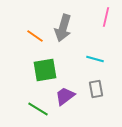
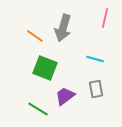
pink line: moved 1 px left, 1 px down
green square: moved 2 px up; rotated 30 degrees clockwise
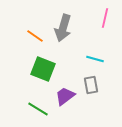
green square: moved 2 px left, 1 px down
gray rectangle: moved 5 px left, 4 px up
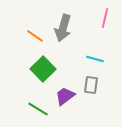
green square: rotated 25 degrees clockwise
gray rectangle: rotated 18 degrees clockwise
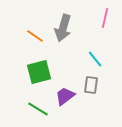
cyan line: rotated 36 degrees clockwise
green square: moved 4 px left, 3 px down; rotated 30 degrees clockwise
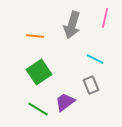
gray arrow: moved 9 px right, 3 px up
orange line: rotated 30 degrees counterclockwise
cyan line: rotated 24 degrees counterclockwise
green square: rotated 20 degrees counterclockwise
gray rectangle: rotated 30 degrees counterclockwise
purple trapezoid: moved 6 px down
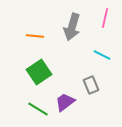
gray arrow: moved 2 px down
cyan line: moved 7 px right, 4 px up
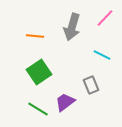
pink line: rotated 30 degrees clockwise
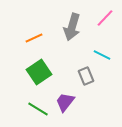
orange line: moved 1 px left, 2 px down; rotated 30 degrees counterclockwise
gray rectangle: moved 5 px left, 9 px up
purple trapezoid: rotated 15 degrees counterclockwise
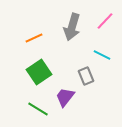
pink line: moved 3 px down
purple trapezoid: moved 5 px up
